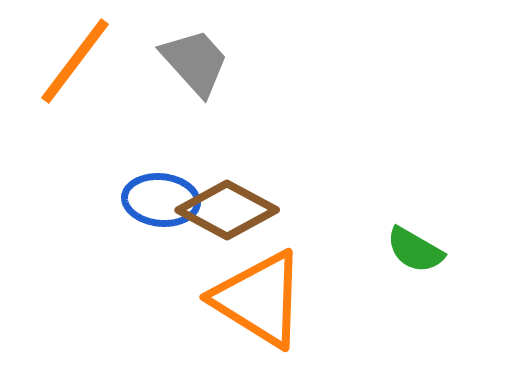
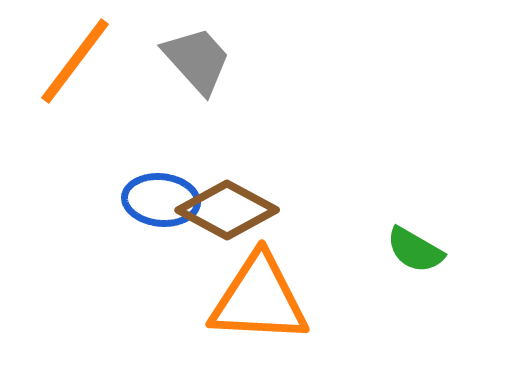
gray trapezoid: moved 2 px right, 2 px up
orange triangle: rotated 29 degrees counterclockwise
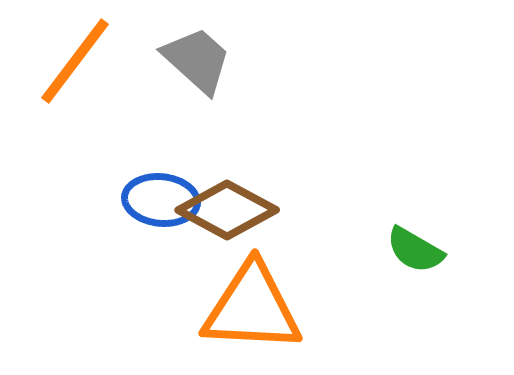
gray trapezoid: rotated 6 degrees counterclockwise
orange triangle: moved 7 px left, 9 px down
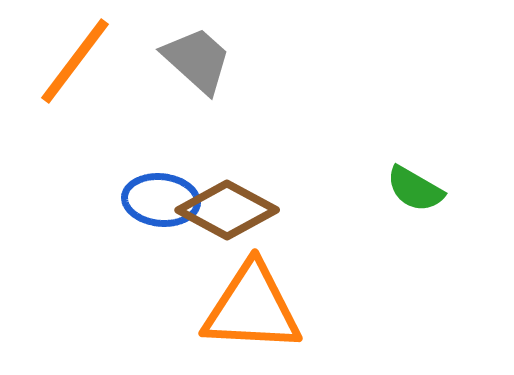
green semicircle: moved 61 px up
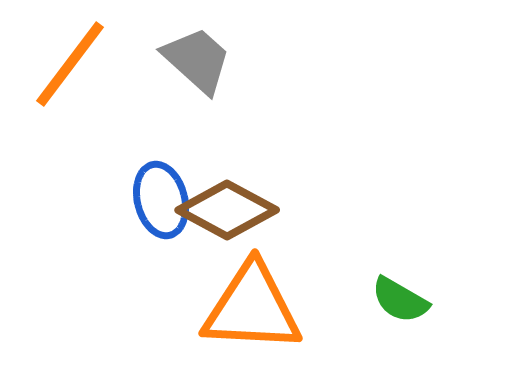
orange line: moved 5 px left, 3 px down
green semicircle: moved 15 px left, 111 px down
blue ellipse: rotated 70 degrees clockwise
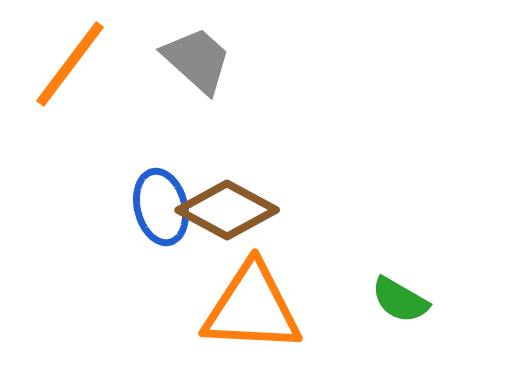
blue ellipse: moved 7 px down
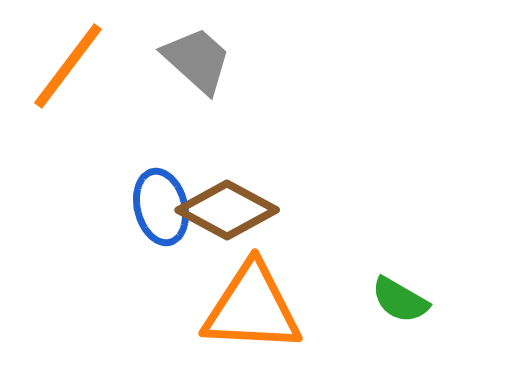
orange line: moved 2 px left, 2 px down
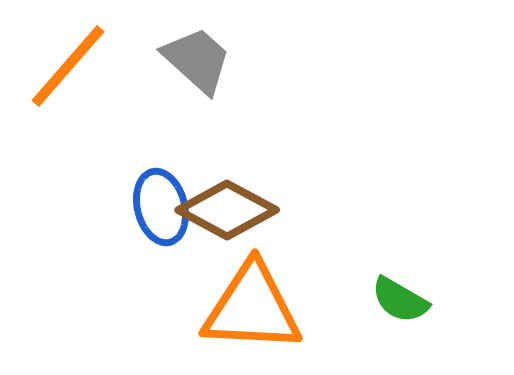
orange line: rotated 4 degrees clockwise
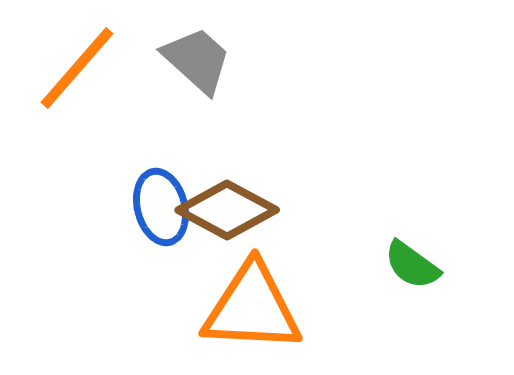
orange line: moved 9 px right, 2 px down
green semicircle: moved 12 px right, 35 px up; rotated 6 degrees clockwise
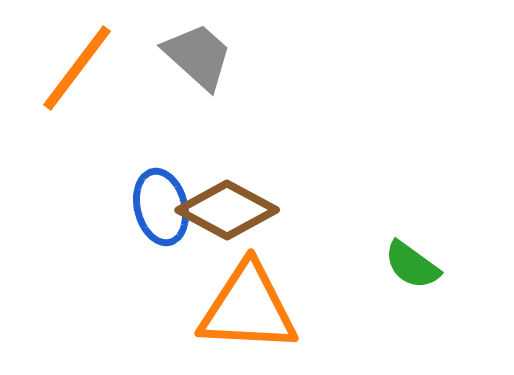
gray trapezoid: moved 1 px right, 4 px up
orange line: rotated 4 degrees counterclockwise
orange triangle: moved 4 px left
